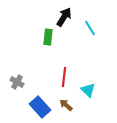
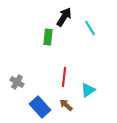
cyan triangle: rotated 42 degrees clockwise
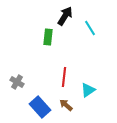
black arrow: moved 1 px right, 1 px up
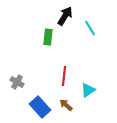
red line: moved 1 px up
